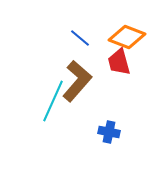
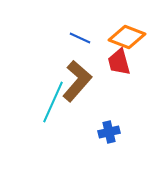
blue line: rotated 15 degrees counterclockwise
cyan line: moved 1 px down
blue cross: rotated 25 degrees counterclockwise
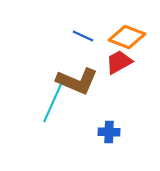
blue line: moved 3 px right, 2 px up
red trapezoid: rotated 76 degrees clockwise
brown L-shape: rotated 72 degrees clockwise
blue cross: rotated 15 degrees clockwise
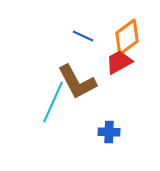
orange diamond: rotated 57 degrees counterclockwise
brown L-shape: moved 1 px down; rotated 39 degrees clockwise
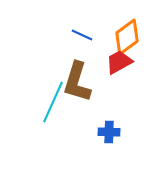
blue line: moved 1 px left, 1 px up
brown L-shape: rotated 45 degrees clockwise
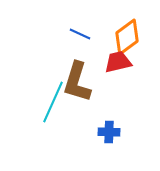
blue line: moved 2 px left, 1 px up
red trapezoid: moved 1 px left; rotated 16 degrees clockwise
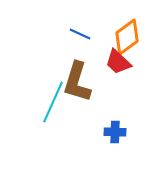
red trapezoid: rotated 124 degrees counterclockwise
blue cross: moved 6 px right
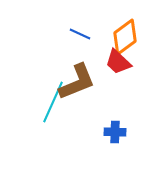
orange diamond: moved 2 px left
brown L-shape: rotated 129 degrees counterclockwise
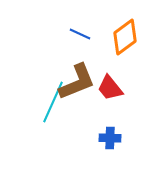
red trapezoid: moved 8 px left, 26 px down; rotated 8 degrees clockwise
blue cross: moved 5 px left, 6 px down
